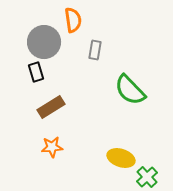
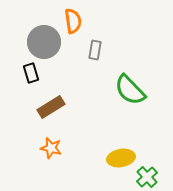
orange semicircle: moved 1 px down
black rectangle: moved 5 px left, 1 px down
orange star: moved 1 px left, 1 px down; rotated 20 degrees clockwise
yellow ellipse: rotated 28 degrees counterclockwise
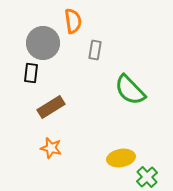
gray circle: moved 1 px left, 1 px down
black rectangle: rotated 24 degrees clockwise
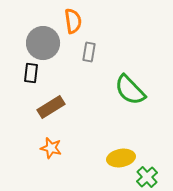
gray rectangle: moved 6 px left, 2 px down
